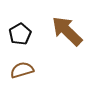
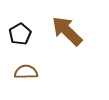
brown semicircle: moved 4 px right, 2 px down; rotated 15 degrees clockwise
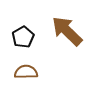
black pentagon: moved 3 px right, 3 px down
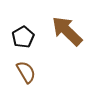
brown semicircle: rotated 60 degrees clockwise
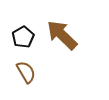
brown arrow: moved 5 px left, 4 px down
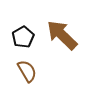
brown semicircle: moved 1 px right, 1 px up
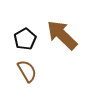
black pentagon: moved 2 px right, 2 px down
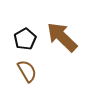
brown arrow: moved 2 px down
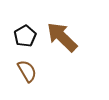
black pentagon: moved 3 px up
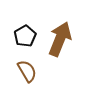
brown arrow: moved 2 px left, 2 px down; rotated 68 degrees clockwise
